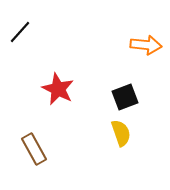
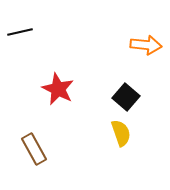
black line: rotated 35 degrees clockwise
black square: moved 1 px right; rotated 28 degrees counterclockwise
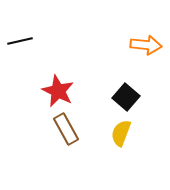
black line: moved 9 px down
red star: moved 2 px down
yellow semicircle: rotated 140 degrees counterclockwise
brown rectangle: moved 32 px right, 20 px up
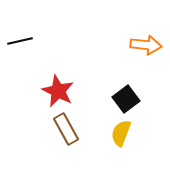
black square: moved 2 px down; rotated 12 degrees clockwise
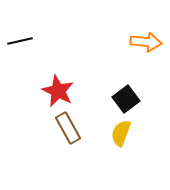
orange arrow: moved 3 px up
brown rectangle: moved 2 px right, 1 px up
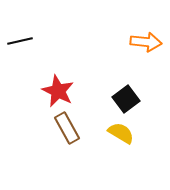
brown rectangle: moved 1 px left
yellow semicircle: rotated 100 degrees clockwise
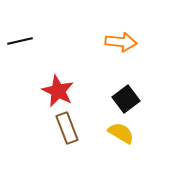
orange arrow: moved 25 px left
brown rectangle: rotated 8 degrees clockwise
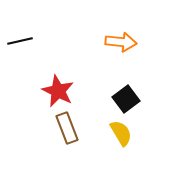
yellow semicircle: rotated 28 degrees clockwise
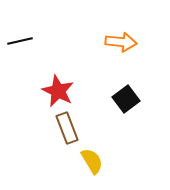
yellow semicircle: moved 29 px left, 28 px down
